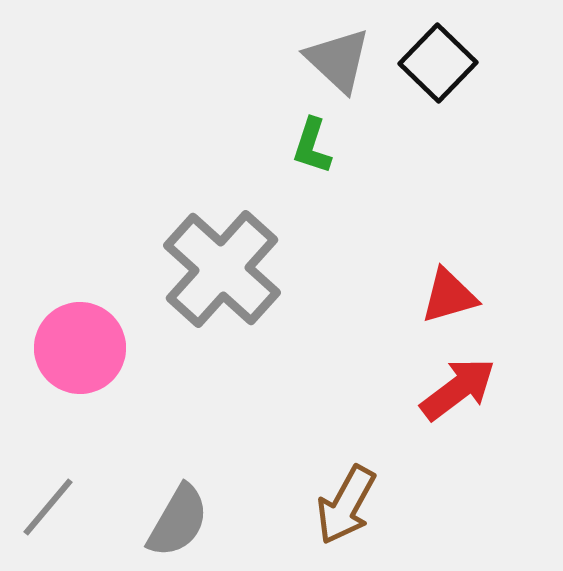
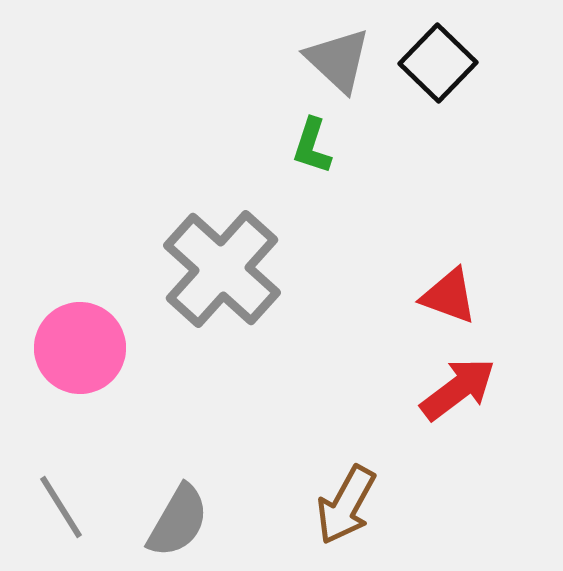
red triangle: rotated 36 degrees clockwise
gray line: moved 13 px right; rotated 72 degrees counterclockwise
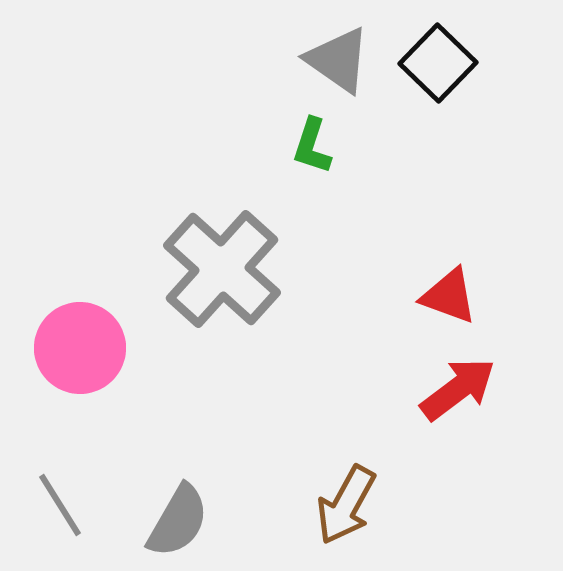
gray triangle: rotated 8 degrees counterclockwise
gray line: moved 1 px left, 2 px up
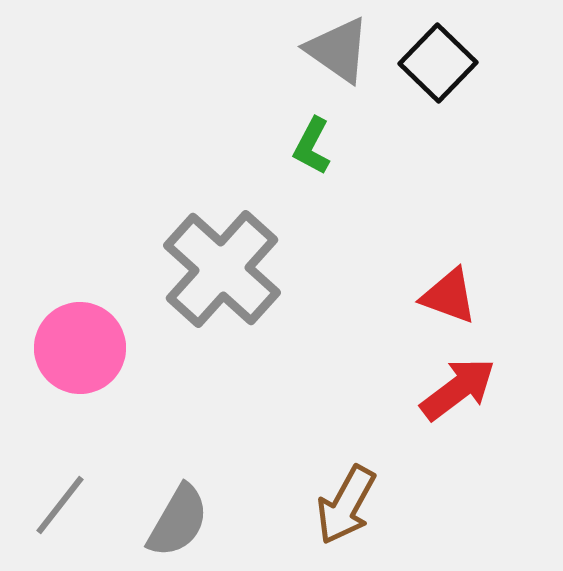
gray triangle: moved 10 px up
green L-shape: rotated 10 degrees clockwise
gray line: rotated 70 degrees clockwise
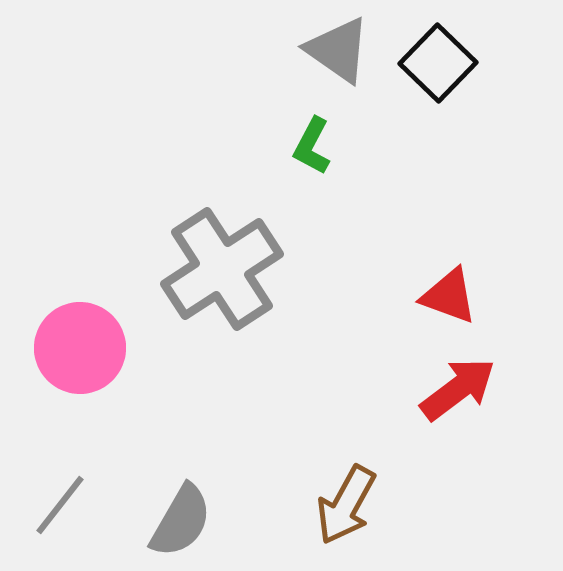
gray cross: rotated 15 degrees clockwise
gray semicircle: moved 3 px right
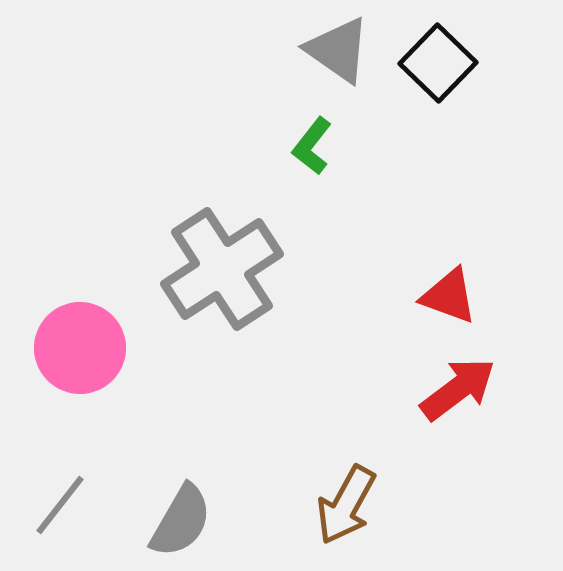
green L-shape: rotated 10 degrees clockwise
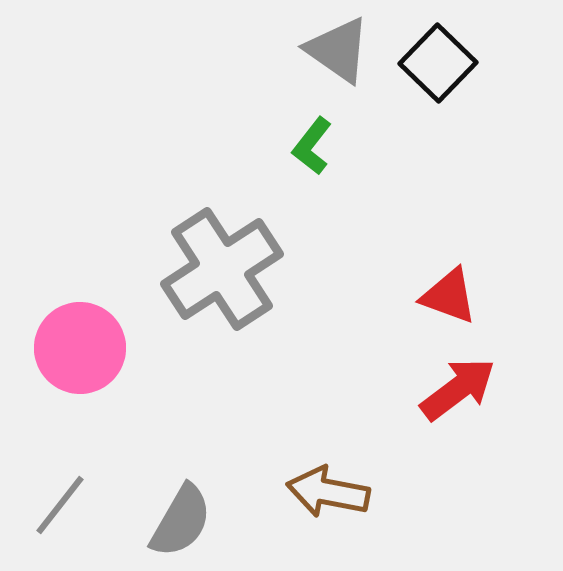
brown arrow: moved 18 px left, 13 px up; rotated 72 degrees clockwise
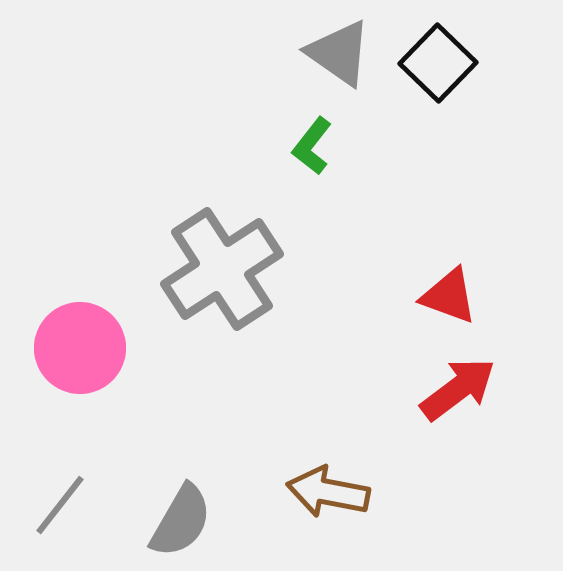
gray triangle: moved 1 px right, 3 px down
